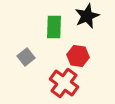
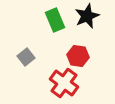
green rectangle: moved 1 px right, 7 px up; rotated 25 degrees counterclockwise
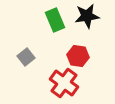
black star: rotated 15 degrees clockwise
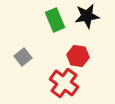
gray square: moved 3 px left
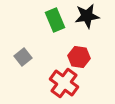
red hexagon: moved 1 px right, 1 px down
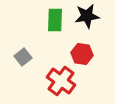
green rectangle: rotated 25 degrees clockwise
red hexagon: moved 3 px right, 3 px up
red cross: moved 3 px left, 2 px up
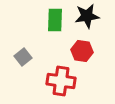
red hexagon: moved 3 px up
red cross: rotated 28 degrees counterclockwise
